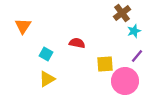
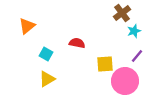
orange triangle: moved 4 px right; rotated 18 degrees clockwise
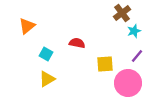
pink circle: moved 3 px right, 2 px down
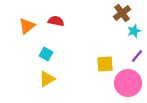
red semicircle: moved 21 px left, 22 px up
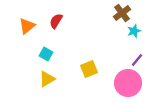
red semicircle: rotated 70 degrees counterclockwise
purple line: moved 4 px down
yellow square: moved 16 px left, 5 px down; rotated 18 degrees counterclockwise
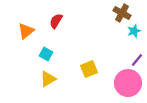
brown cross: rotated 24 degrees counterclockwise
orange triangle: moved 1 px left, 5 px down
yellow triangle: moved 1 px right
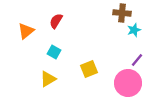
brown cross: rotated 24 degrees counterclockwise
cyan star: moved 1 px up
cyan square: moved 8 px right, 2 px up
